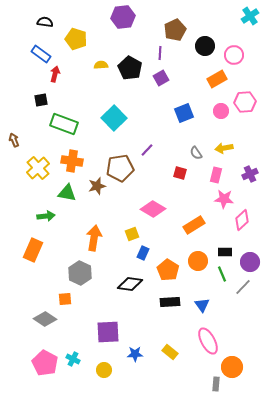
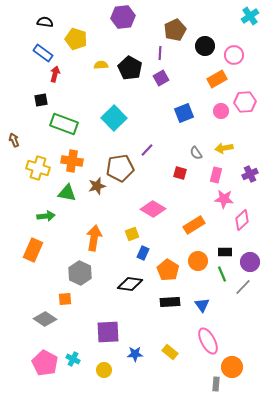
blue rectangle at (41, 54): moved 2 px right, 1 px up
yellow cross at (38, 168): rotated 30 degrees counterclockwise
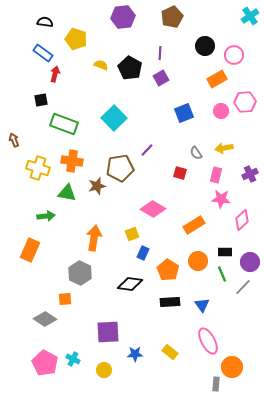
brown pentagon at (175, 30): moved 3 px left, 13 px up
yellow semicircle at (101, 65): rotated 24 degrees clockwise
pink star at (224, 199): moved 3 px left
orange rectangle at (33, 250): moved 3 px left
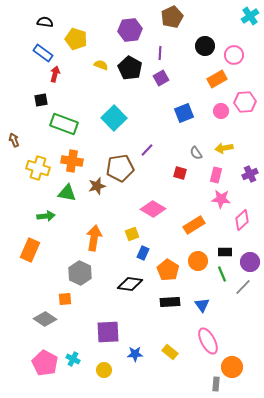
purple hexagon at (123, 17): moved 7 px right, 13 px down
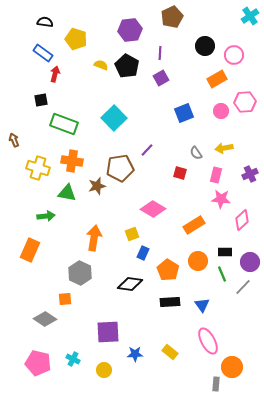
black pentagon at (130, 68): moved 3 px left, 2 px up
pink pentagon at (45, 363): moved 7 px left; rotated 15 degrees counterclockwise
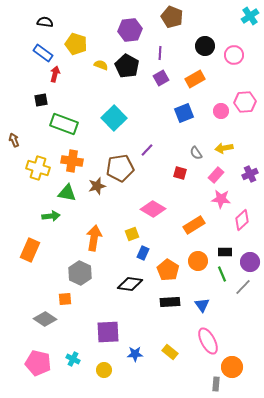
brown pentagon at (172, 17): rotated 25 degrees counterclockwise
yellow pentagon at (76, 39): moved 5 px down
orange rectangle at (217, 79): moved 22 px left
pink rectangle at (216, 175): rotated 28 degrees clockwise
green arrow at (46, 216): moved 5 px right
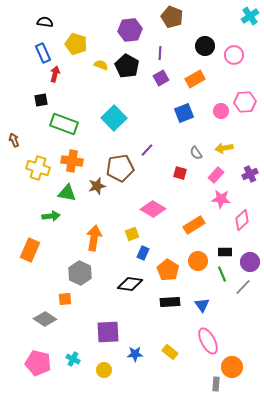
blue rectangle at (43, 53): rotated 30 degrees clockwise
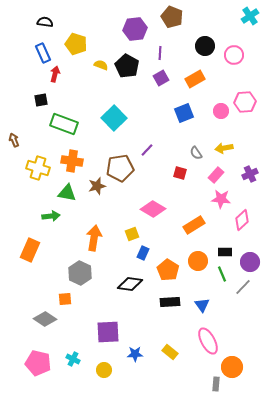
purple hexagon at (130, 30): moved 5 px right, 1 px up
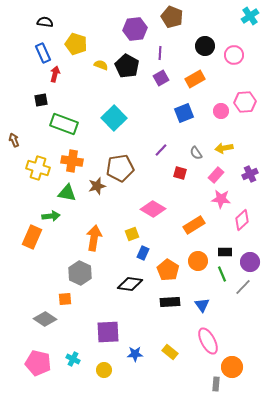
purple line at (147, 150): moved 14 px right
orange rectangle at (30, 250): moved 2 px right, 13 px up
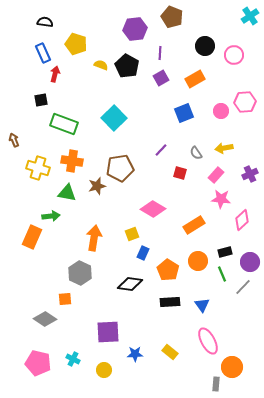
black rectangle at (225, 252): rotated 16 degrees counterclockwise
